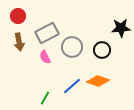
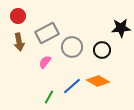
pink semicircle: moved 5 px down; rotated 64 degrees clockwise
orange diamond: rotated 10 degrees clockwise
green line: moved 4 px right, 1 px up
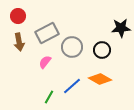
orange diamond: moved 2 px right, 2 px up
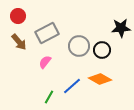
brown arrow: rotated 30 degrees counterclockwise
gray circle: moved 7 px right, 1 px up
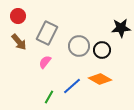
gray rectangle: rotated 35 degrees counterclockwise
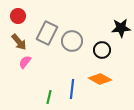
gray circle: moved 7 px left, 5 px up
pink semicircle: moved 20 px left
blue line: moved 3 px down; rotated 42 degrees counterclockwise
green line: rotated 16 degrees counterclockwise
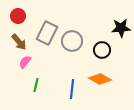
green line: moved 13 px left, 12 px up
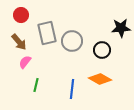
red circle: moved 3 px right, 1 px up
gray rectangle: rotated 40 degrees counterclockwise
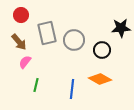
gray circle: moved 2 px right, 1 px up
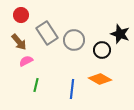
black star: moved 1 px left, 6 px down; rotated 24 degrees clockwise
gray rectangle: rotated 20 degrees counterclockwise
pink semicircle: moved 1 px right, 1 px up; rotated 24 degrees clockwise
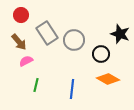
black circle: moved 1 px left, 4 px down
orange diamond: moved 8 px right
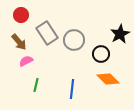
black star: rotated 24 degrees clockwise
orange diamond: rotated 15 degrees clockwise
